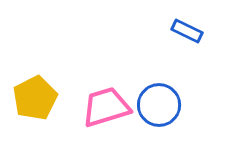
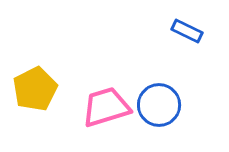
yellow pentagon: moved 9 px up
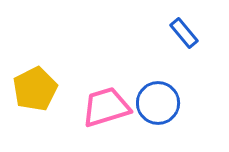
blue rectangle: moved 3 px left, 2 px down; rotated 24 degrees clockwise
blue circle: moved 1 px left, 2 px up
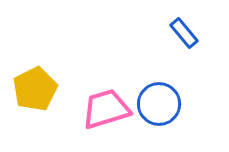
blue circle: moved 1 px right, 1 px down
pink trapezoid: moved 2 px down
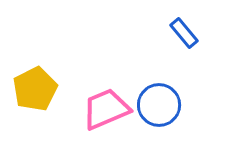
blue circle: moved 1 px down
pink trapezoid: rotated 6 degrees counterclockwise
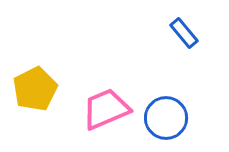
blue circle: moved 7 px right, 13 px down
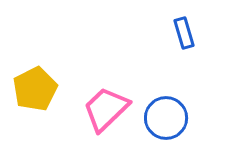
blue rectangle: rotated 24 degrees clockwise
pink trapezoid: rotated 21 degrees counterclockwise
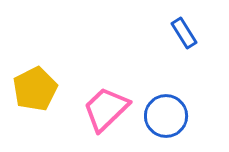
blue rectangle: rotated 16 degrees counterclockwise
blue circle: moved 2 px up
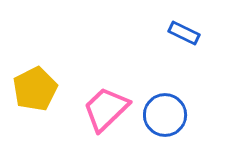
blue rectangle: rotated 32 degrees counterclockwise
blue circle: moved 1 px left, 1 px up
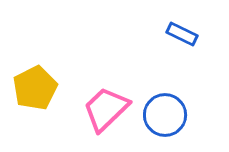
blue rectangle: moved 2 px left, 1 px down
yellow pentagon: moved 1 px up
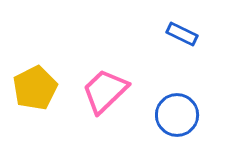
pink trapezoid: moved 1 px left, 18 px up
blue circle: moved 12 px right
